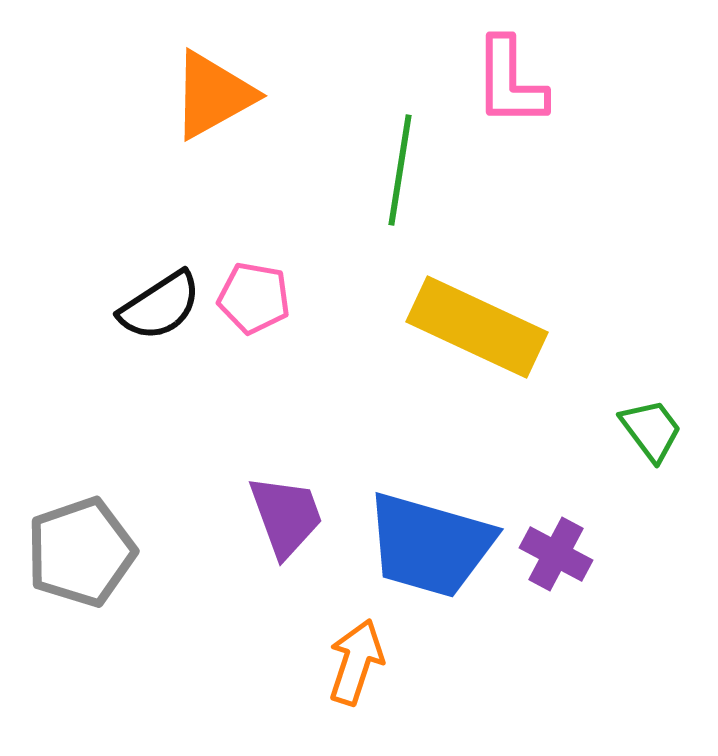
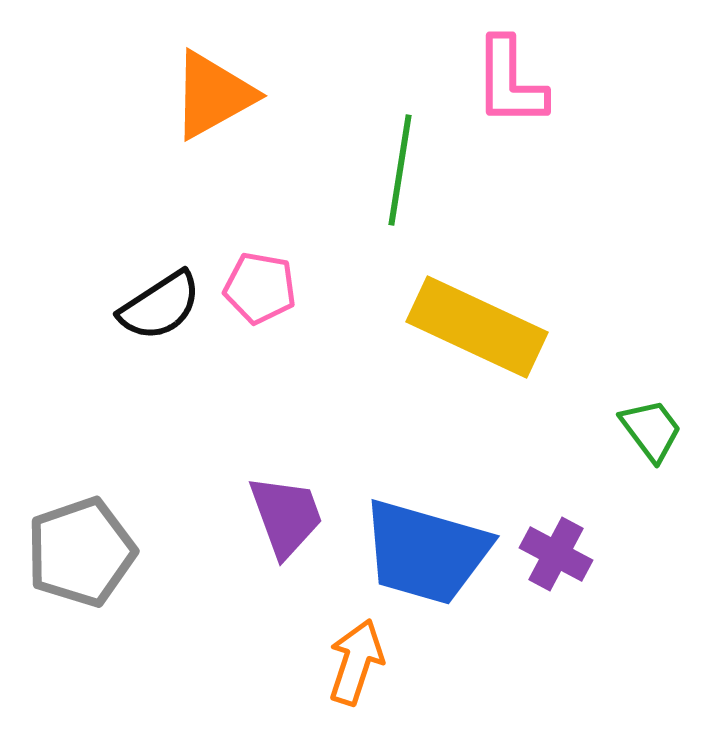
pink pentagon: moved 6 px right, 10 px up
blue trapezoid: moved 4 px left, 7 px down
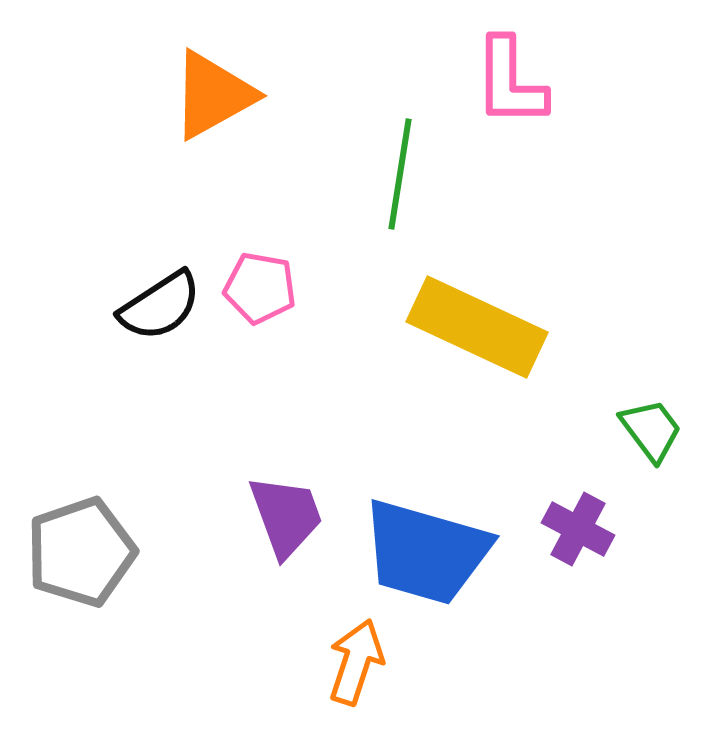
green line: moved 4 px down
purple cross: moved 22 px right, 25 px up
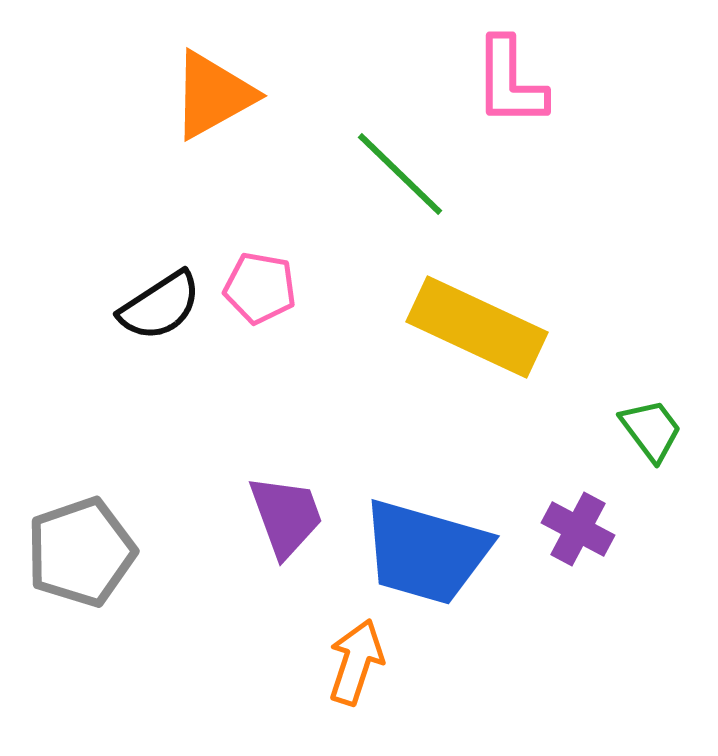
green line: rotated 55 degrees counterclockwise
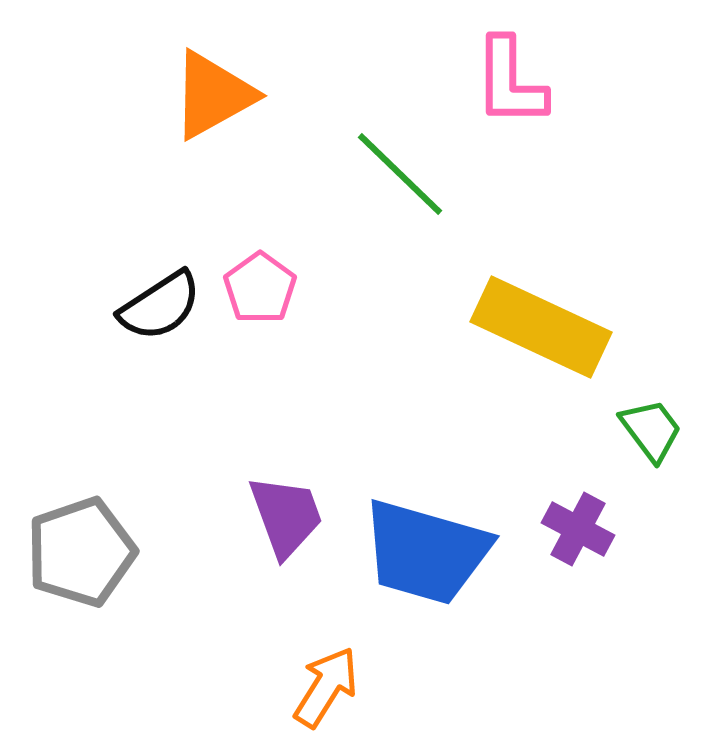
pink pentagon: rotated 26 degrees clockwise
yellow rectangle: moved 64 px right
orange arrow: moved 30 px left, 25 px down; rotated 14 degrees clockwise
